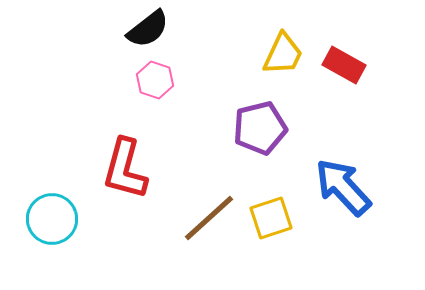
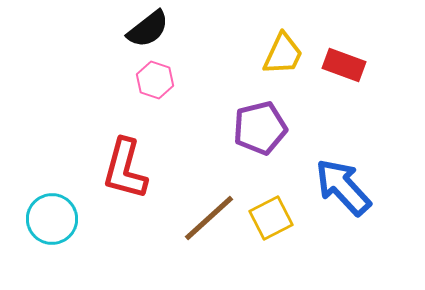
red rectangle: rotated 9 degrees counterclockwise
yellow square: rotated 9 degrees counterclockwise
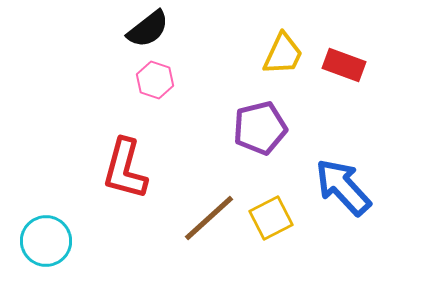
cyan circle: moved 6 px left, 22 px down
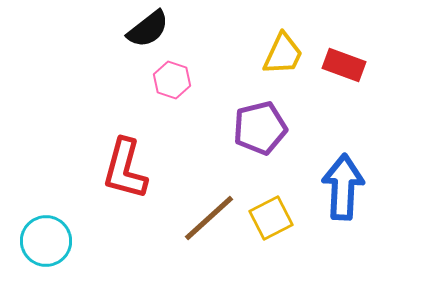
pink hexagon: moved 17 px right
blue arrow: rotated 46 degrees clockwise
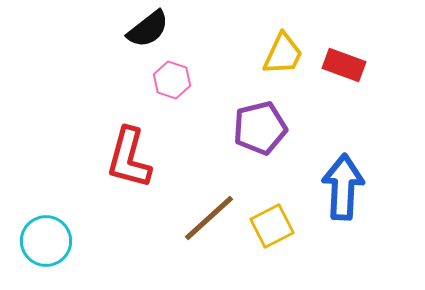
red L-shape: moved 4 px right, 11 px up
yellow square: moved 1 px right, 8 px down
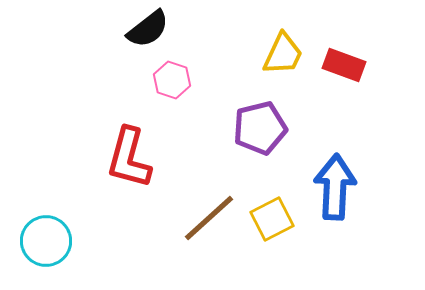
blue arrow: moved 8 px left
yellow square: moved 7 px up
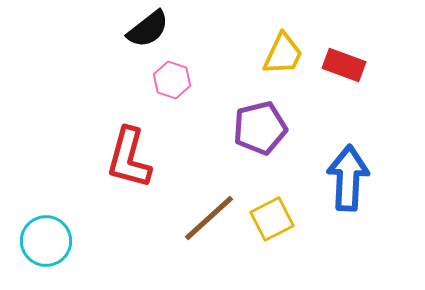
blue arrow: moved 13 px right, 9 px up
